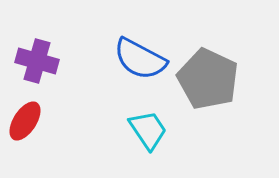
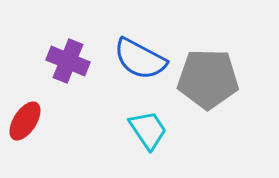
purple cross: moved 31 px right; rotated 6 degrees clockwise
gray pentagon: rotated 24 degrees counterclockwise
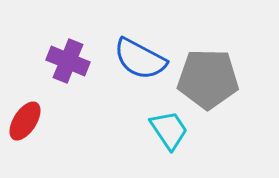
cyan trapezoid: moved 21 px right
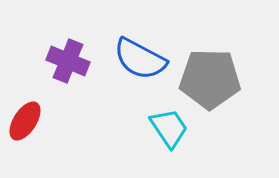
gray pentagon: moved 2 px right
cyan trapezoid: moved 2 px up
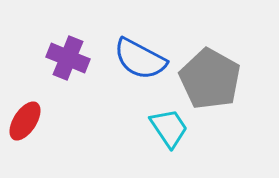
purple cross: moved 3 px up
gray pentagon: rotated 28 degrees clockwise
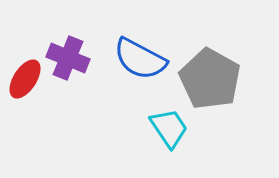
red ellipse: moved 42 px up
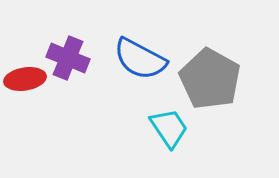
red ellipse: rotated 48 degrees clockwise
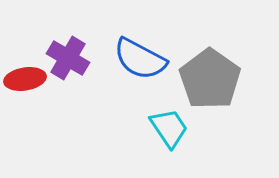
purple cross: rotated 9 degrees clockwise
gray pentagon: rotated 6 degrees clockwise
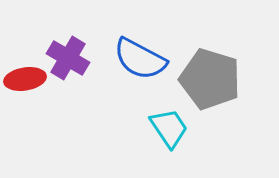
gray pentagon: rotated 18 degrees counterclockwise
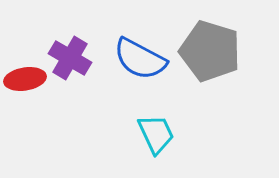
purple cross: moved 2 px right
gray pentagon: moved 28 px up
cyan trapezoid: moved 13 px left, 6 px down; rotated 9 degrees clockwise
